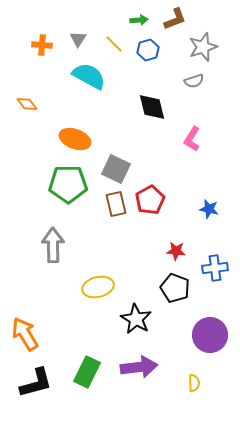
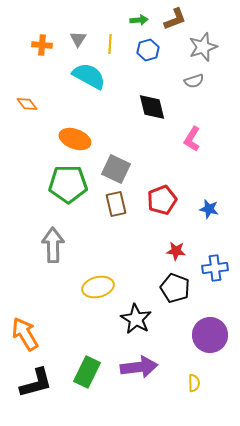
yellow line: moved 4 px left; rotated 48 degrees clockwise
red pentagon: moved 12 px right; rotated 8 degrees clockwise
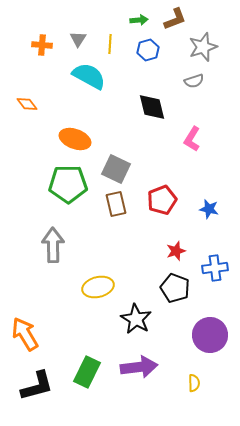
red star: rotated 24 degrees counterclockwise
black L-shape: moved 1 px right, 3 px down
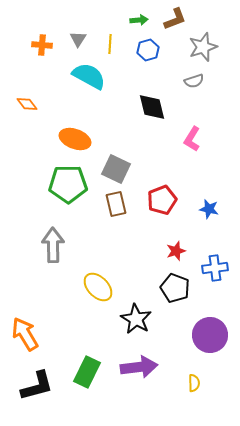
yellow ellipse: rotated 60 degrees clockwise
